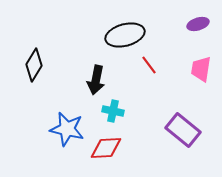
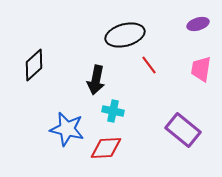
black diamond: rotated 16 degrees clockwise
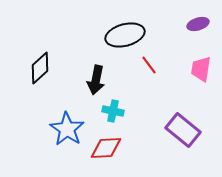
black diamond: moved 6 px right, 3 px down
blue star: rotated 20 degrees clockwise
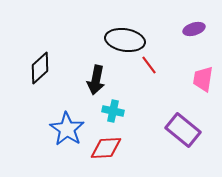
purple ellipse: moved 4 px left, 5 px down
black ellipse: moved 5 px down; rotated 24 degrees clockwise
pink trapezoid: moved 2 px right, 10 px down
